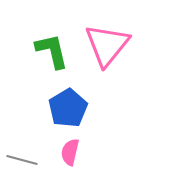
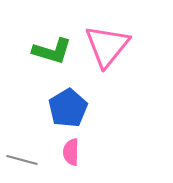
pink triangle: moved 1 px down
green L-shape: rotated 120 degrees clockwise
pink semicircle: moved 1 px right; rotated 12 degrees counterclockwise
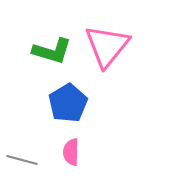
blue pentagon: moved 5 px up
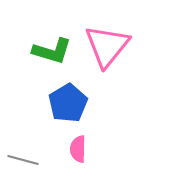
pink semicircle: moved 7 px right, 3 px up
gray line: moved 1 px right
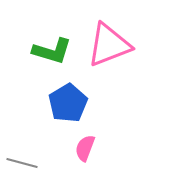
pink triangle: moved 2 px right, 1 px up; rotated 30 degrees clockwise
pink semicircle: moved 7 px right, 1 px up; rotated 20 degrees clockwise
gray line: moved 1 px left, 3 px down
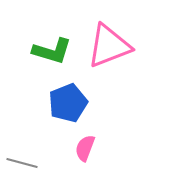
pink triangle: moved 1 px down
blue pentagon: rotated 9 degrees clockwise
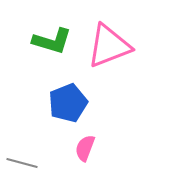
green L-shape: moved 10 px up
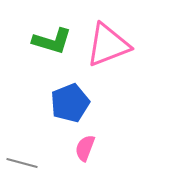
pink triangle: moved 1 px left, 1 px up
blue pentagon: moved 2 px right
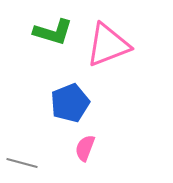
green L-shape: moved 1 px right, 9 px up
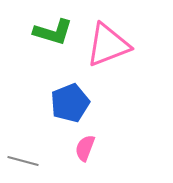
gray line: moved 1 px right, 2 px up
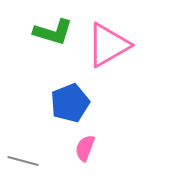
pink triangle: rotated 9 degrees counterclockwise
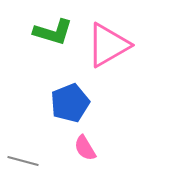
pink semicircle: rotated 52 degrees counterclockwise
